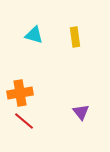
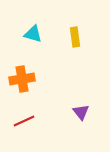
cyan triangle: moved 1 px left, 1 px up
orange cross: moved 2 px right, 14 px up
red line: rotated 65 degrees counterclockwise
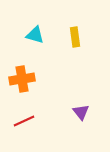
cyan triangle: moved 2 px right, 1 px down
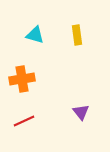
yellow rectangle: moved 2 px right, 2 px up
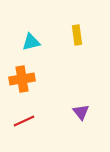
cyan triangle: moved 4 px left, 7 px down; rotated 30 degrees counterclockwise
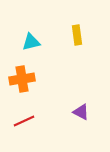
purple triangle: rotated 24 degrees counterclockwise
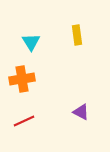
cyan triangle: rotated 48 degrees counterclockwise
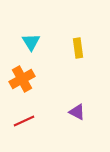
yellow rectangle: moved 1 px right, 13 px down
orange cross: rotated 20 degrees counterclockwise
purple triangle: moved 4 px left
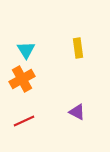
cyan triangle: moved 5 px left, 8 px down
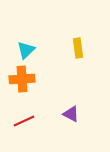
cyan triangle: rotated 18 degrees clockwise
orange cross: rotated 25 degrees clockwise
purple triangle: moved 6 px left, 2 px down
